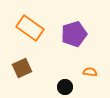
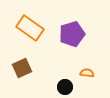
purple pentagon: moved 2 px left
orange semicircle: moved 3 px left, 1 px down
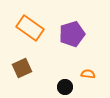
orange semicircle: moved 1 px right, 1 px down
